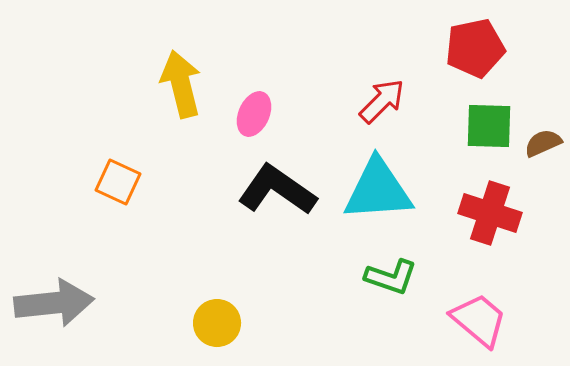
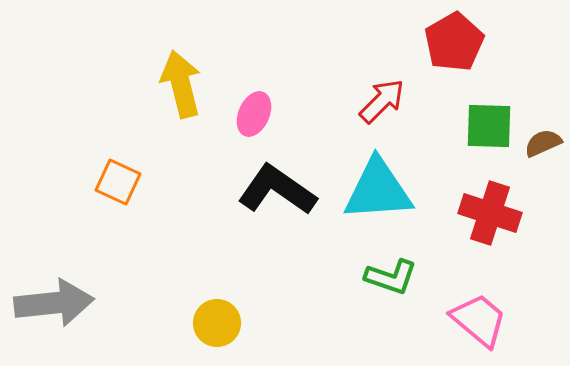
red pentagon: moved 21 px left, 6 px up; rotated 18 degrees counterclockwise
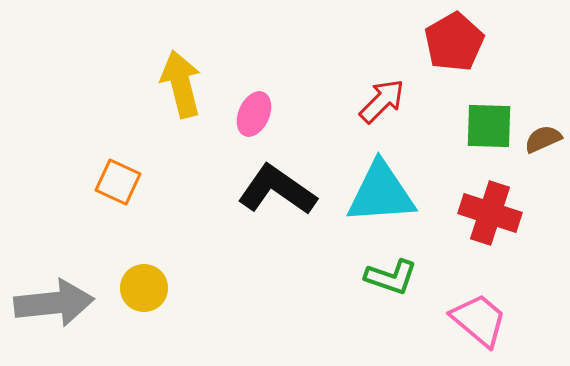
brown semicircle: moved 4 px up
cyan triangle: moved 3 px right, 3 px down
yellow circle: moved 73 px left, 35 px up
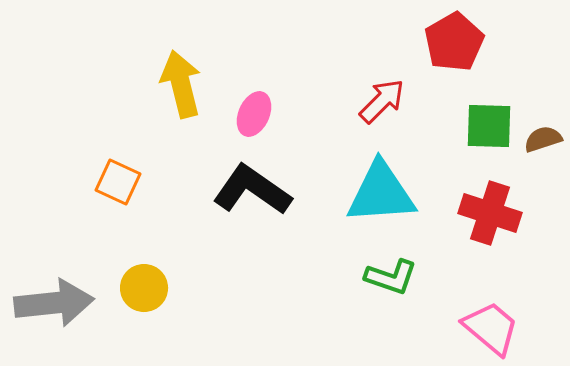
brown semicircle: rotated 6 degrees clockwise
black L-shape: moved 25 px left
pink trapezoid: moved 12 px right, 8 px down
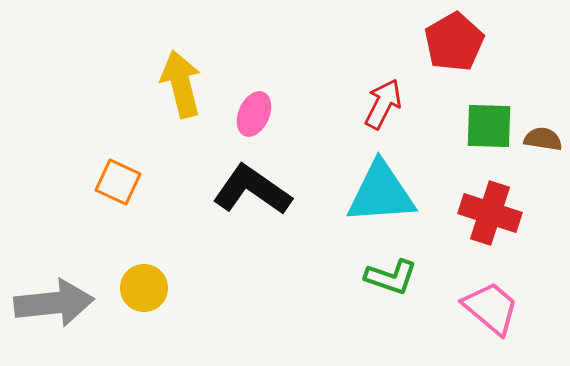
red arrow: moved 1 px right, 3 px down; rotated 18 degrees counterclockwise
brown semicircle: rotated 27 degrees clockwise
pink trapezoid: moved 20 px up
